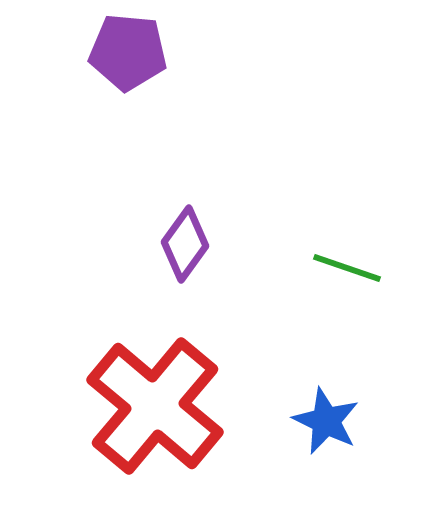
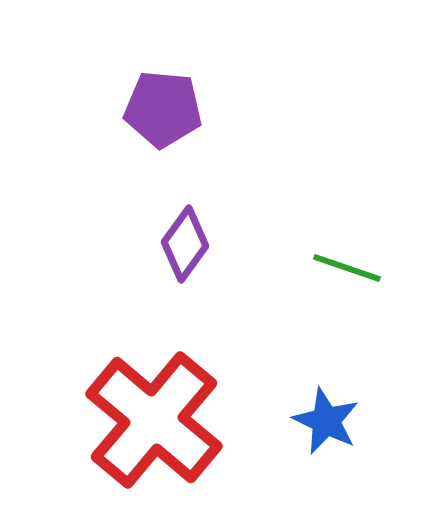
purple pentagon: moved 35 px right, 57 px down
red cross: moved 1 px left, 14 px down
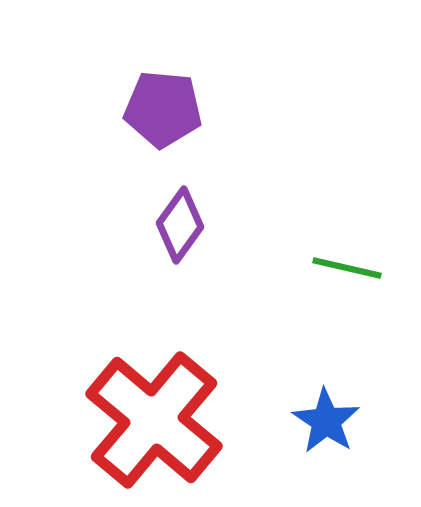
purple diamond: moved 5 px left, 19 px up
green line: rotated 6 degrees counterclockwise
blue star: rotated 8 degrees clockwise
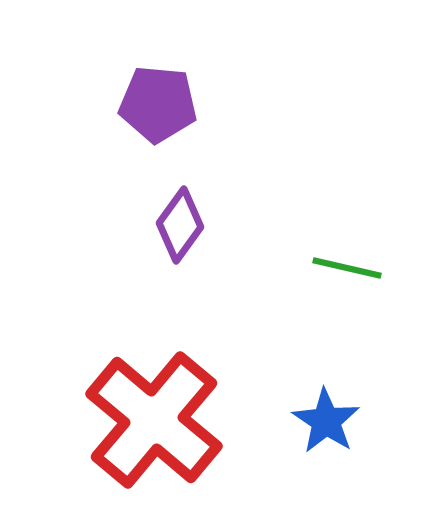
purple pentagon: moved 5 px left, 5 px up
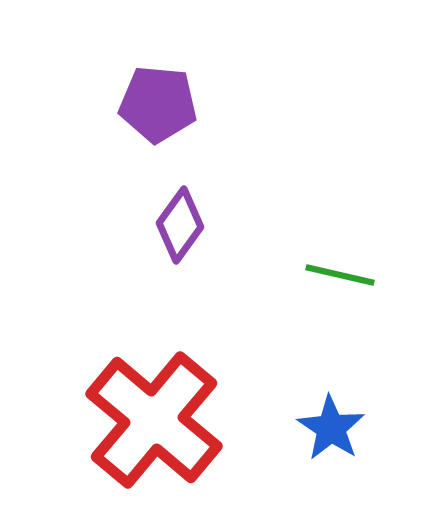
green line: moved 7 px left, 7 px down
blue star: moved 5 px right, 7 px down
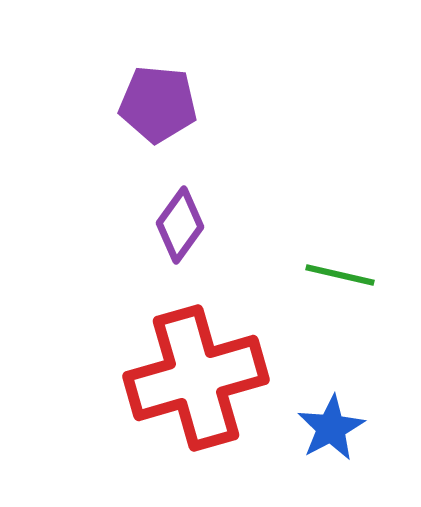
red cross: moved 42 px right, 42 px up; rotated 34 degrees clockwise
blue star: rotated 10 degrees clockwise
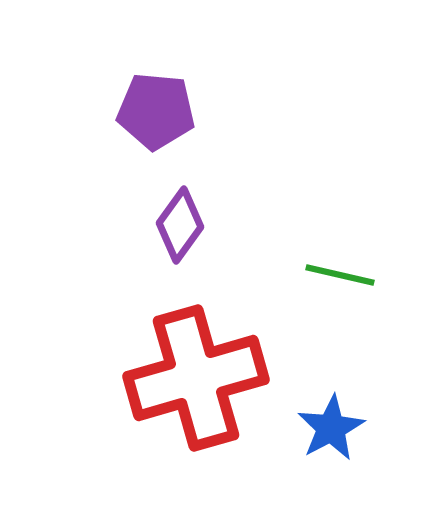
purple pentagon: moved 2 px left, 7 px down
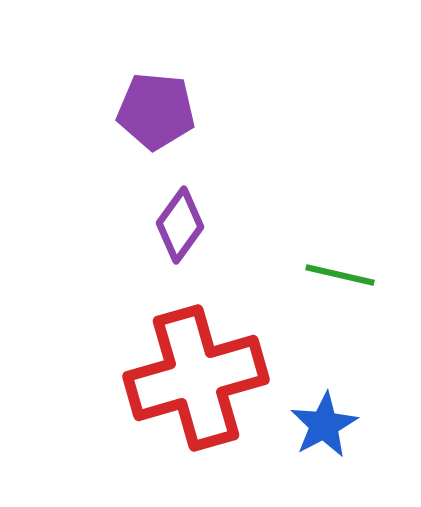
blue star: moved 7 px left, 3 px up
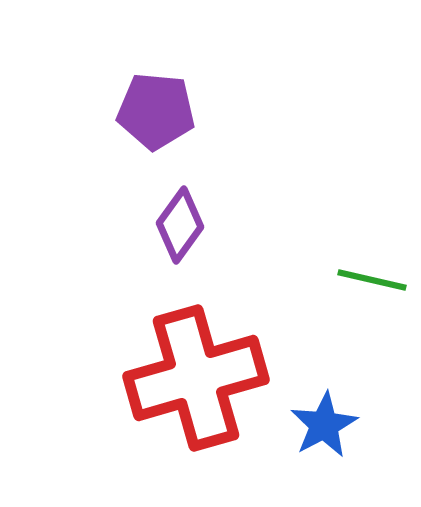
green line: moved 32 px right, 5 px down
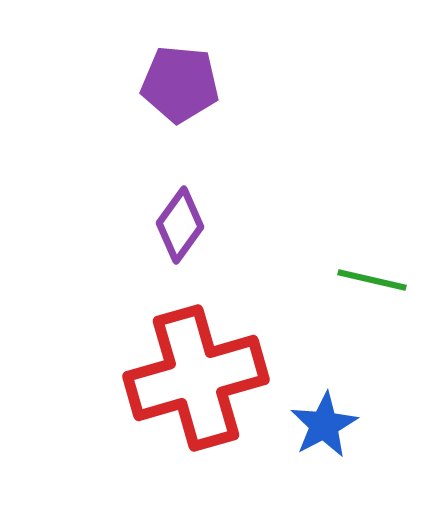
purple pentagon: moved 24 px right, 27 px up
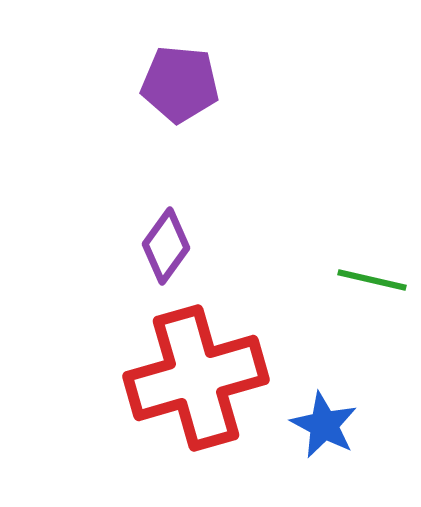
purple diamond: moved 14 px left, 21 px down
blue star: rotated 16 degrees counterclockwise
